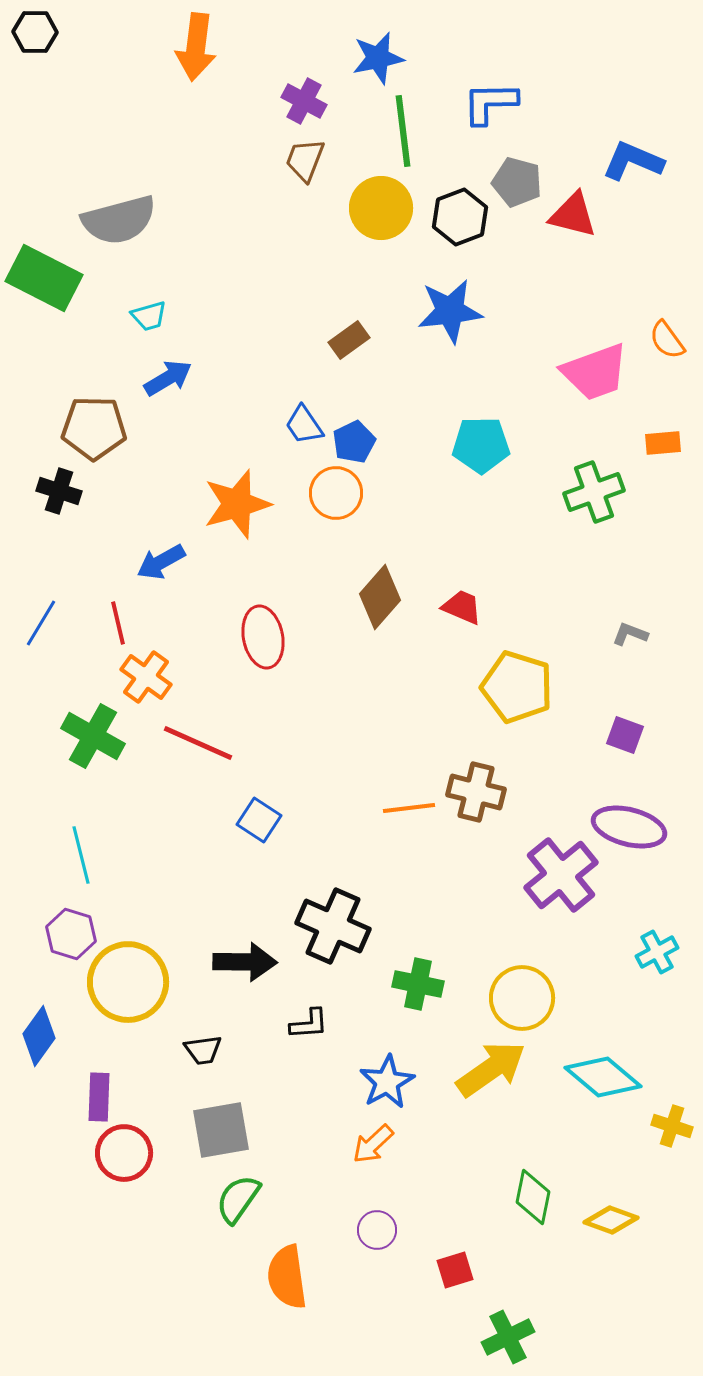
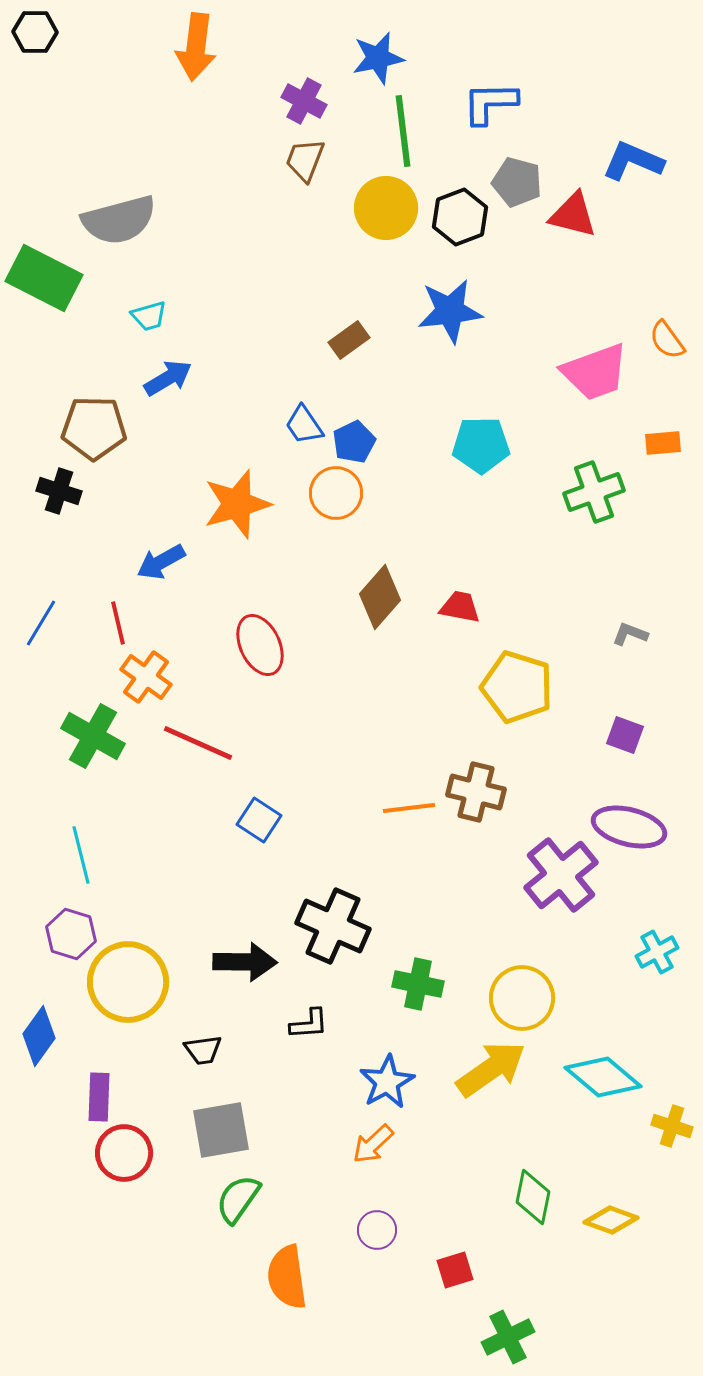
yellow circle at (381, 208): moved 5 px right
red trapezoid at (462, 607): moved 2 px left; rotated 12 degrees counterclockwise
red ellipse at (263, 637): moved 3 px left, 8 px down; rotated 14 degrees counterclockwise
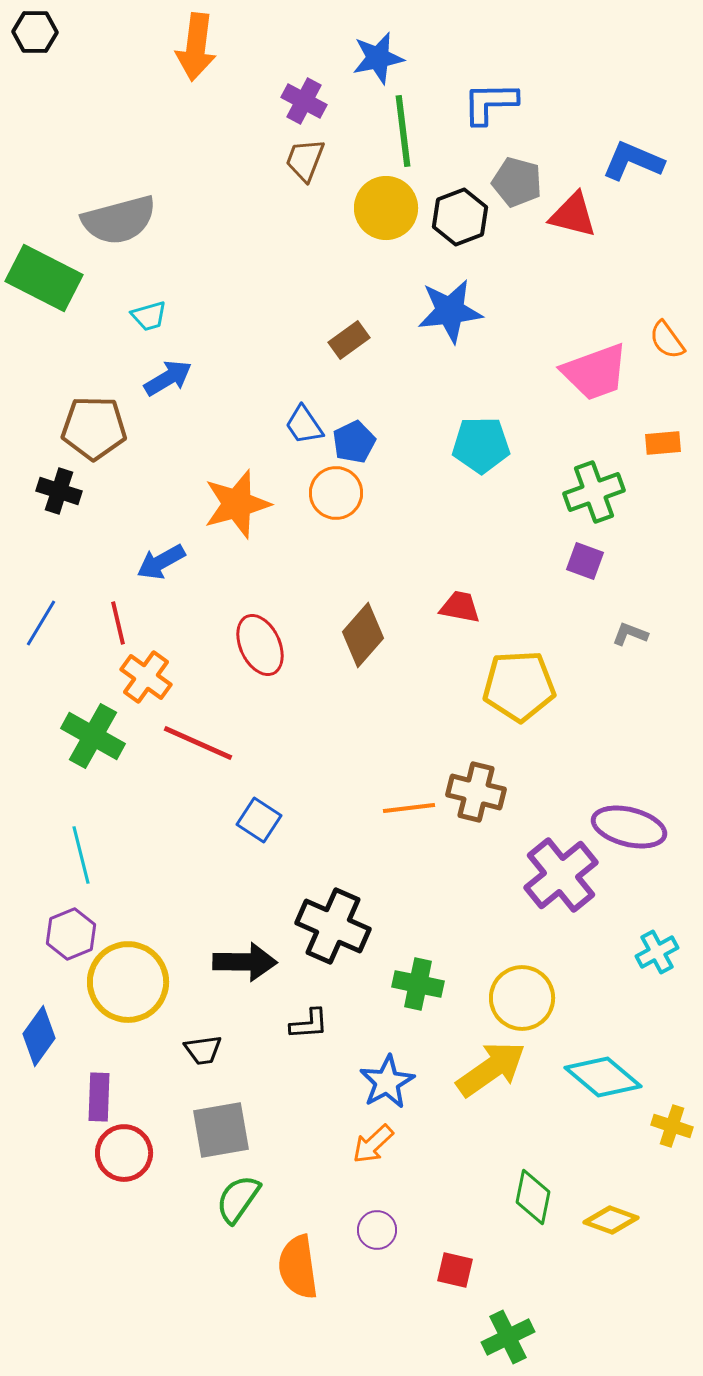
brown diamond at (380, 597): moved 17 px left, 38 px down
yellow pentagon at (517, 687): moved 2 px right, 1 px up; rotated 20 degrees counterclockwise
purple square at (625, 735): moved 40 px left, 174 px up
purple hexagon at (71, 934): rotated 21 degrees clockwise
red square at (455, 1270): rotated 30 degrees clockwise
orange semicircle at (287, 1277): moved 11 px right, 10 px up
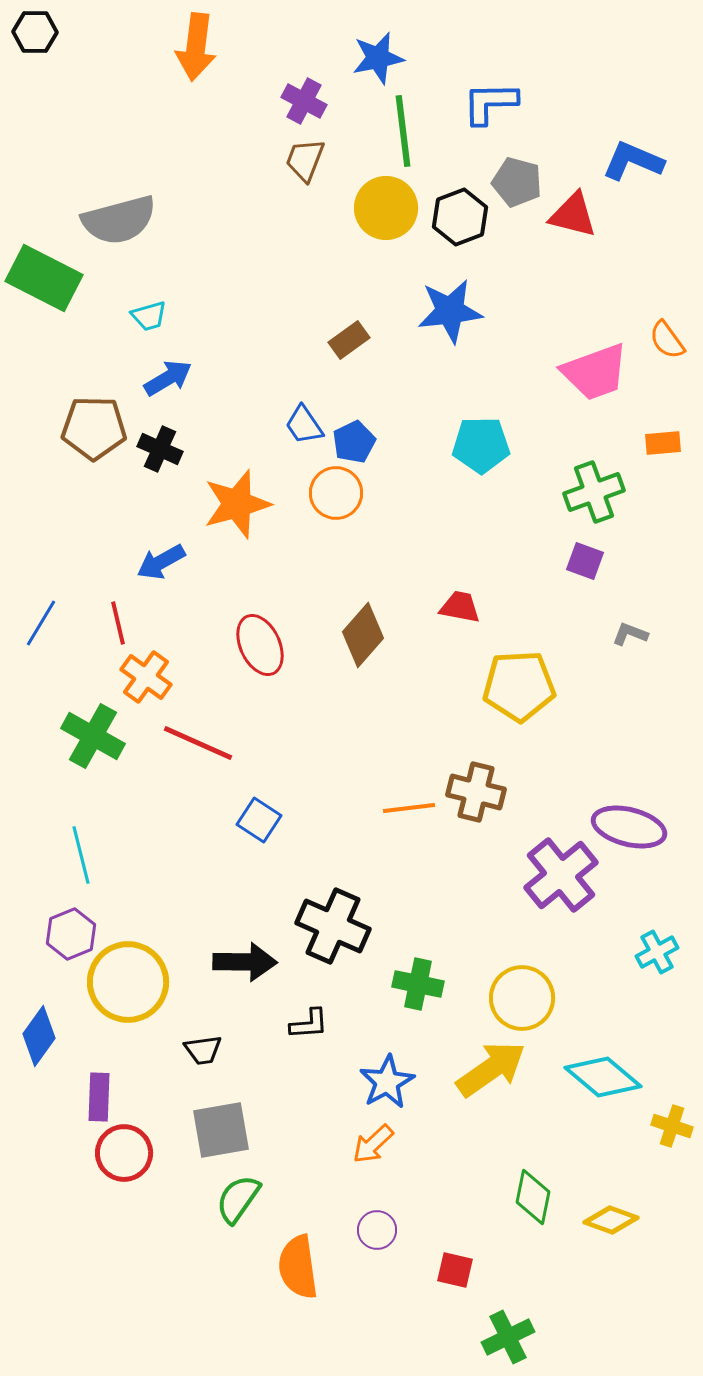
black cross at (59, 491): moved 101 px right, 42 px up; rotated 6 degrees clockwise
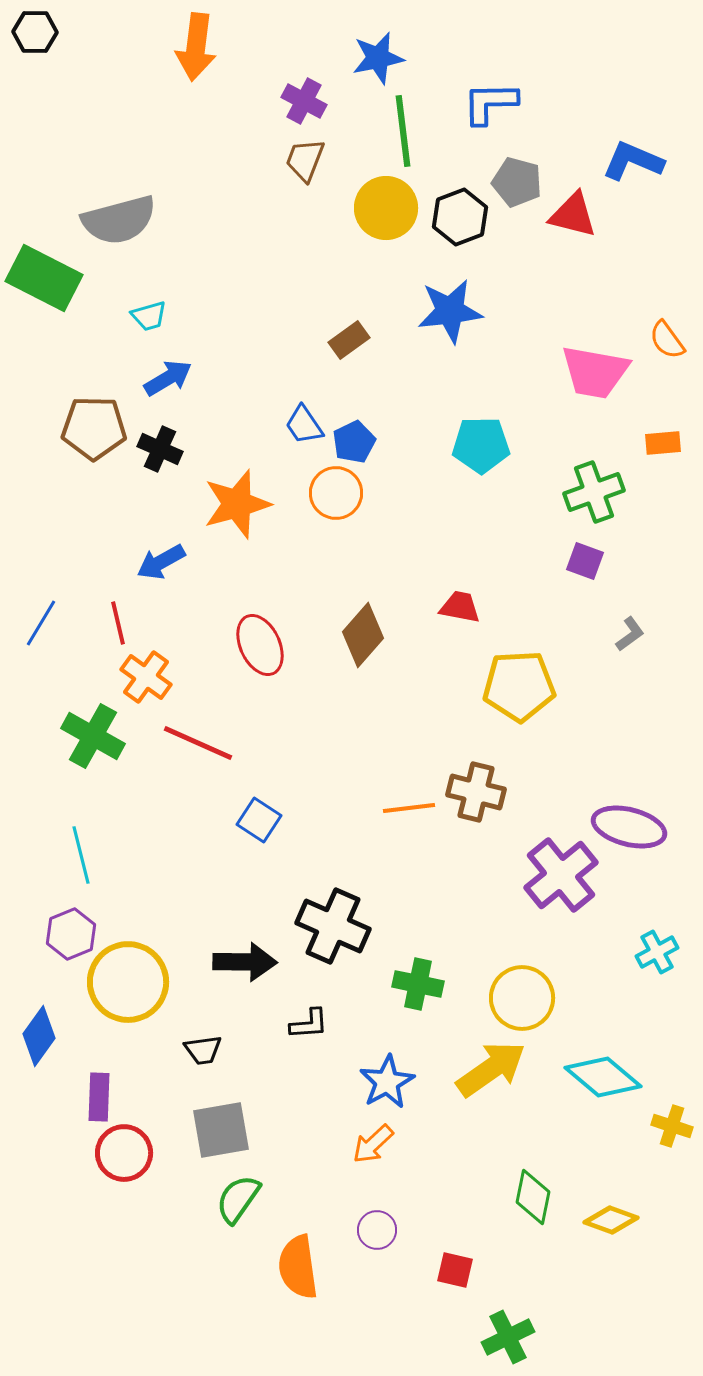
pink trapezoid at (595, 372): rotated 30 degrees clockwise
gray L-shape at (630, 634): rotated 123 degrees clockwise
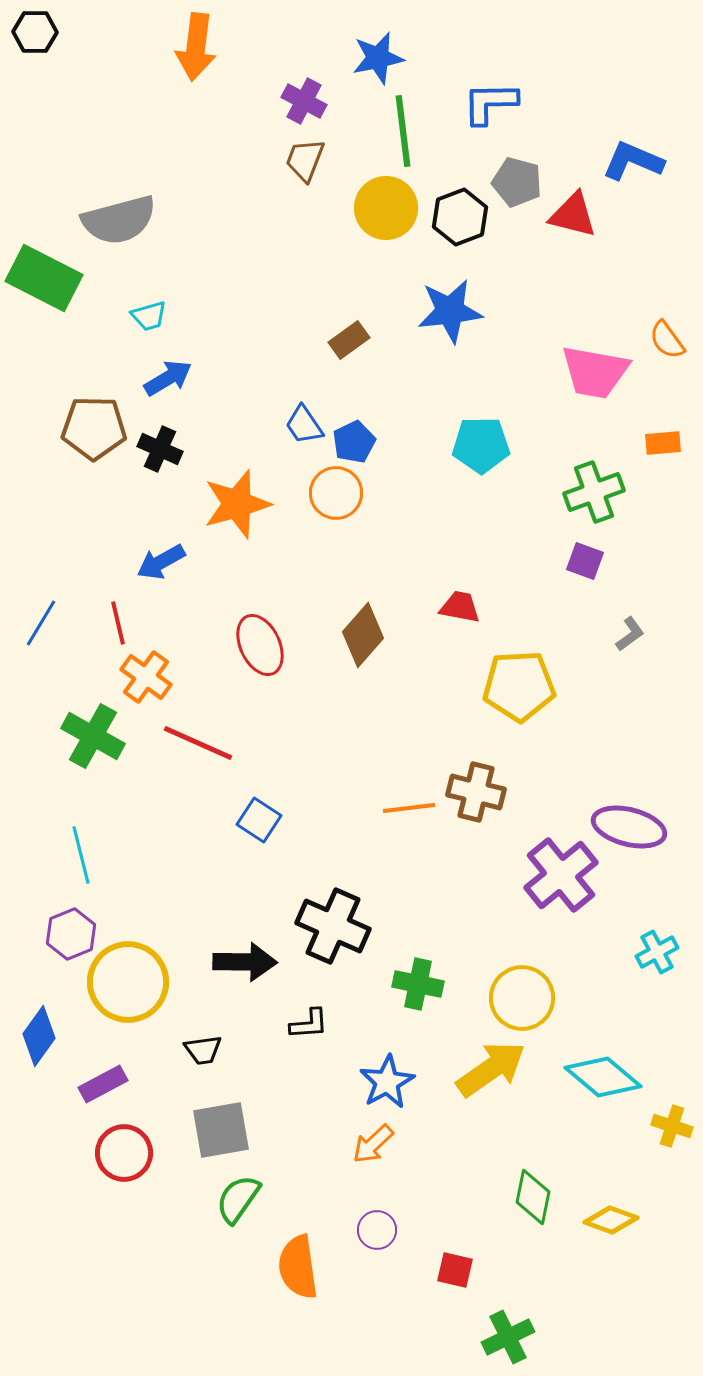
purple rectangle at (99, 1097): moved 4 px right, 13 px up; rotated 60 degrees clockwise
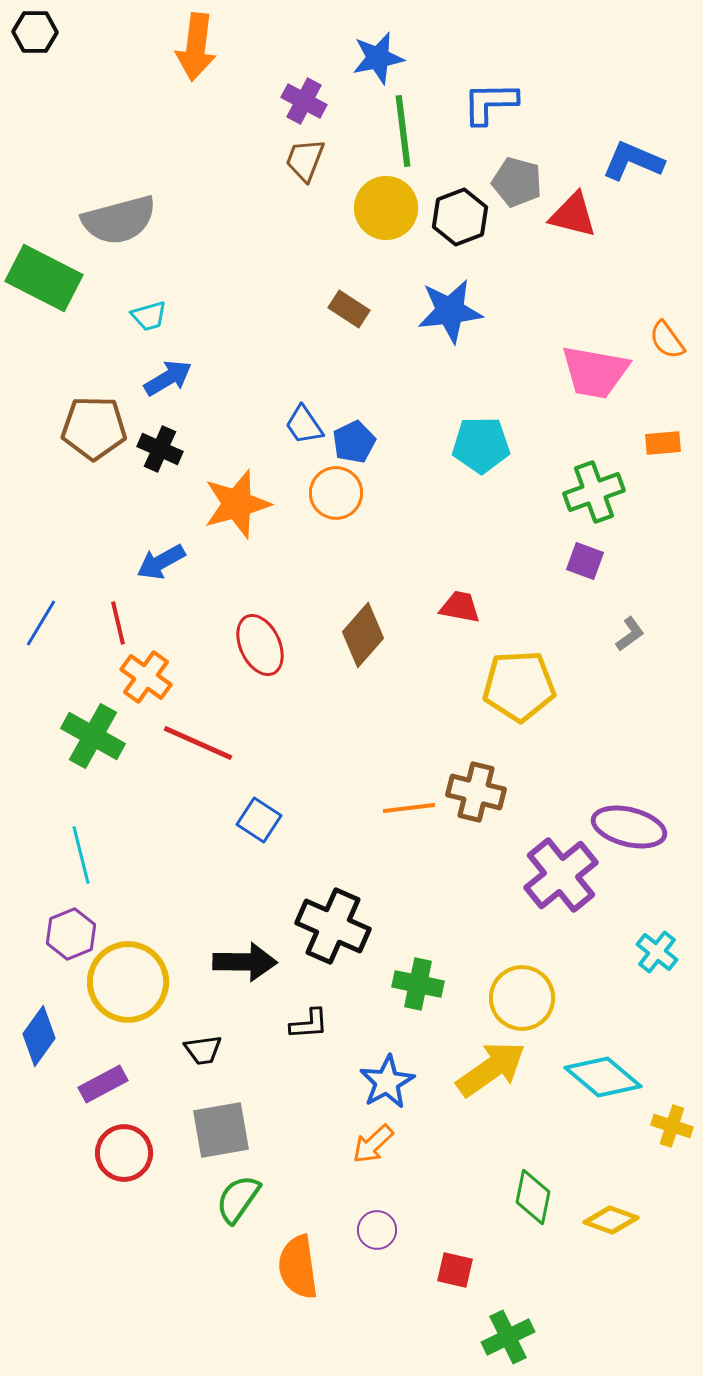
brown rectangle at (349, 340): moved 31 px up; rotated 69 degrees clockwise
cyan cross at (657, 952): rotated 24 degrees counterclockwise
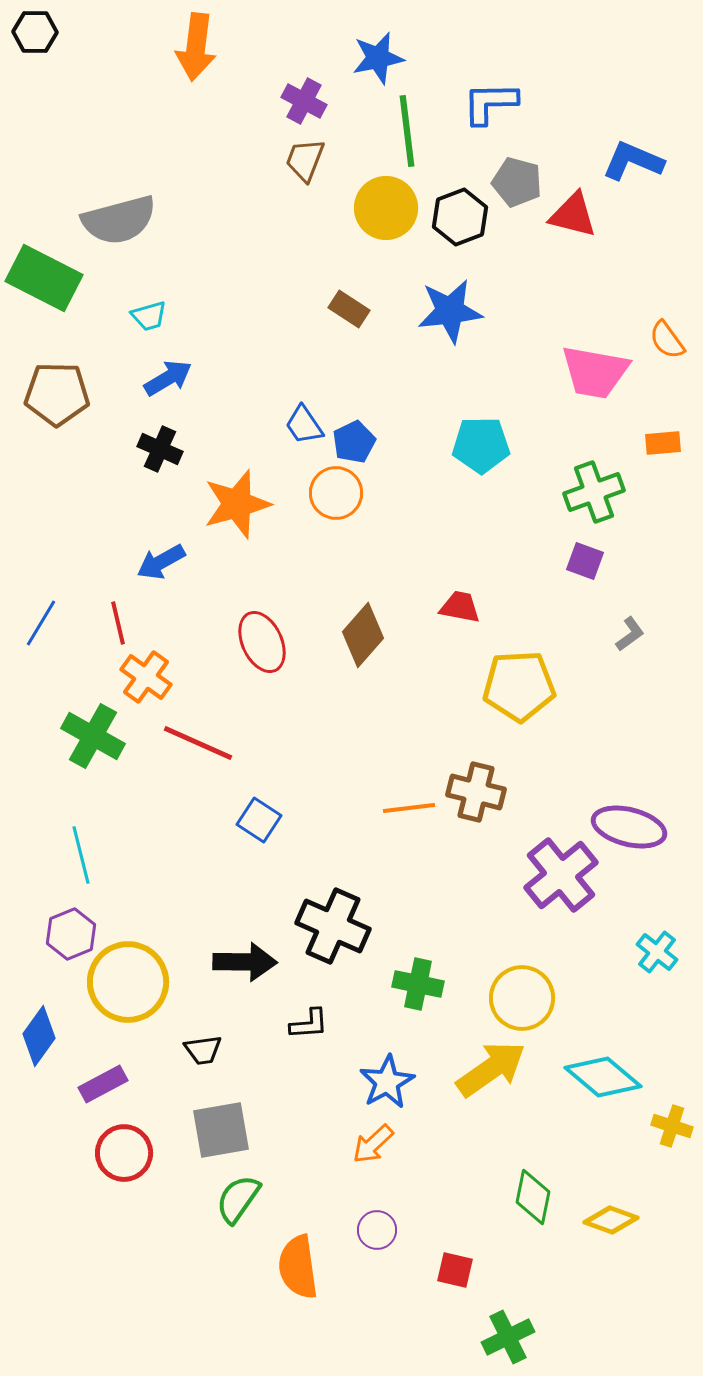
green line at (403, 131): moved 4 px right
brown pentagon at (94, 428): moved 37 px left, 34 px up
red ellipse at (260, 645): moved 2 px right, 3 px up
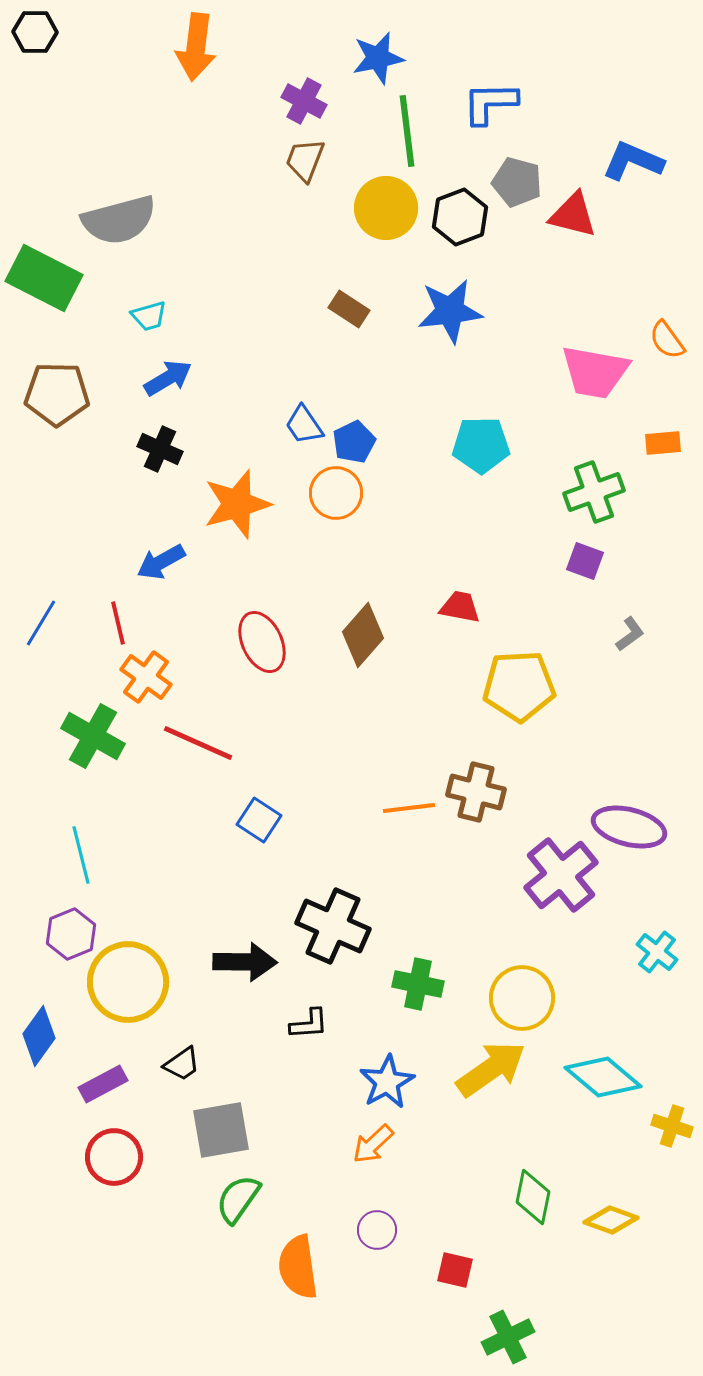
black trapezoid at (203, 1050): moved 21 px left, 14 px down; rotated 27 degrees counterclockwise
red circle at (124, 1153): moved 10 px left, 4 px down
